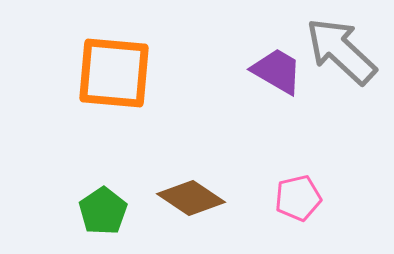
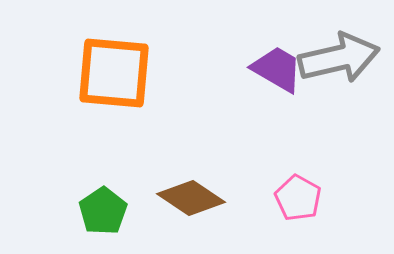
gray arrow: moved 2 px left, 7 px down; rotated 124 degrees clockwise
purple trapezoid: moved 2 px up
pink pentagon: rotated 30 degrees counterclockwise
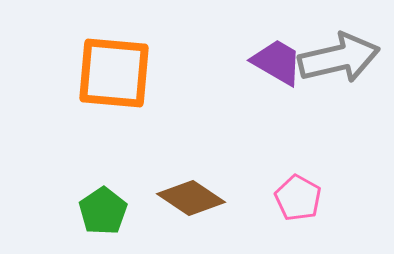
purple trapezoid: moved 7 px up
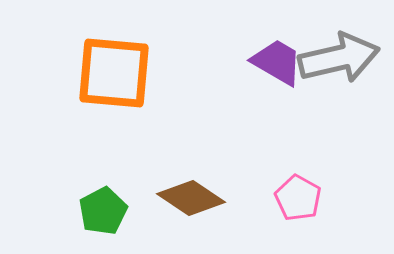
green pentagon: rotated 6 degrees clockwise
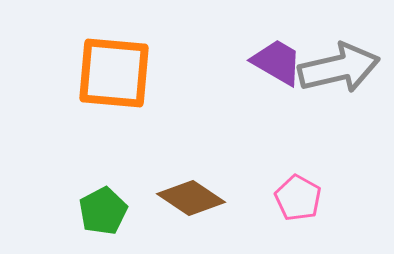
gray arrow: moved 10 px down
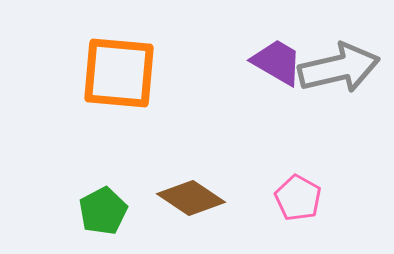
orange square: moved 5 px right
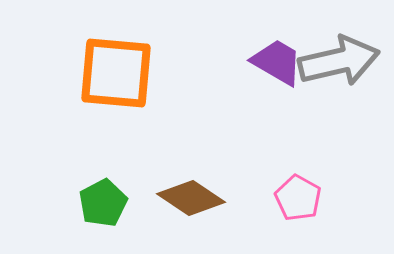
gray arrow: moved 7 px up
orange square: moved 3 px left
green pentagon: moved 8 px up
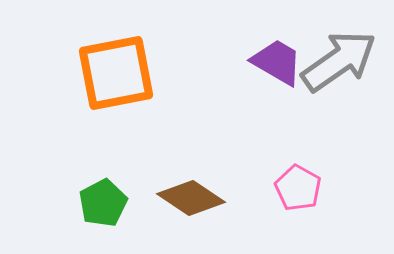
gray arrow: rotated 22 degrees counterclockwise
orange square: rotated 16 degrees counterclockwise
pink pentagon: moved 10 px up
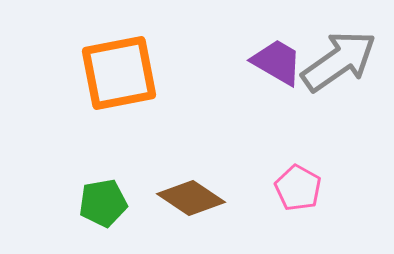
orange square: moved 3 px right
green pentagon: rotated 18 degrees clockwise
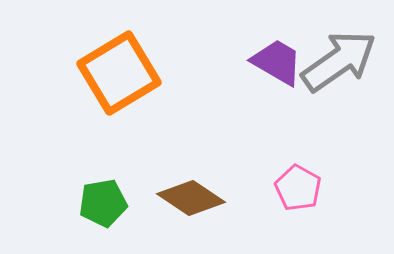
orange square: rotated 20 degrees counterclockwise
